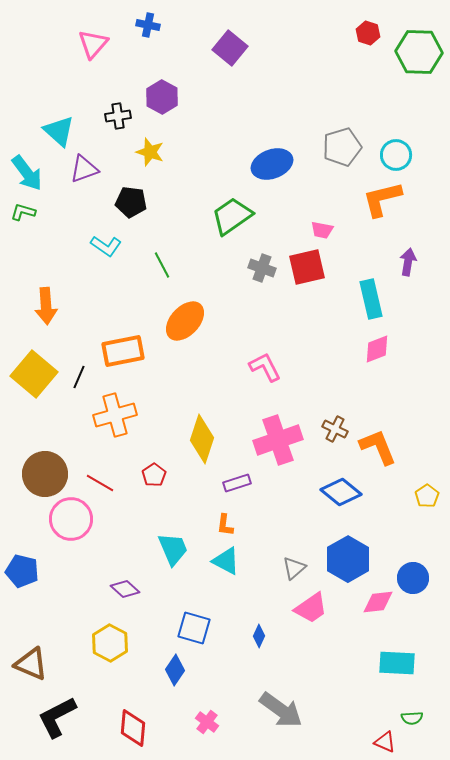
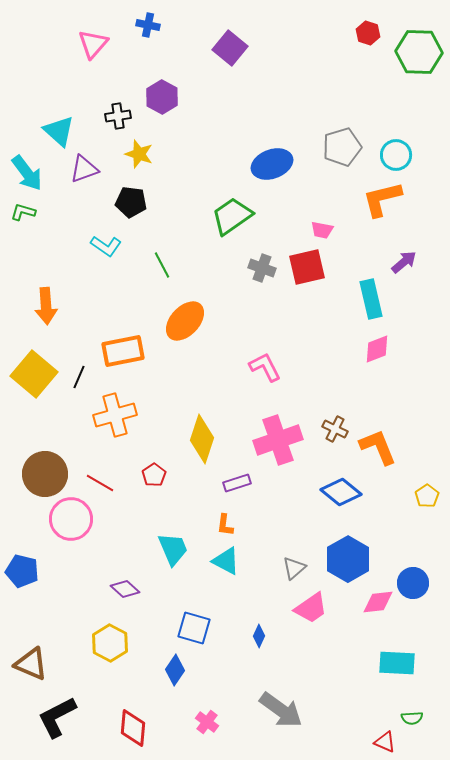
yellow star at (150, 152): moved 11 px left, 2 px down
purple arrow at (408, 262): moved 4 px left; rotated 40 degrees clockwise
blue circle at (413, 578): moved 5 px down
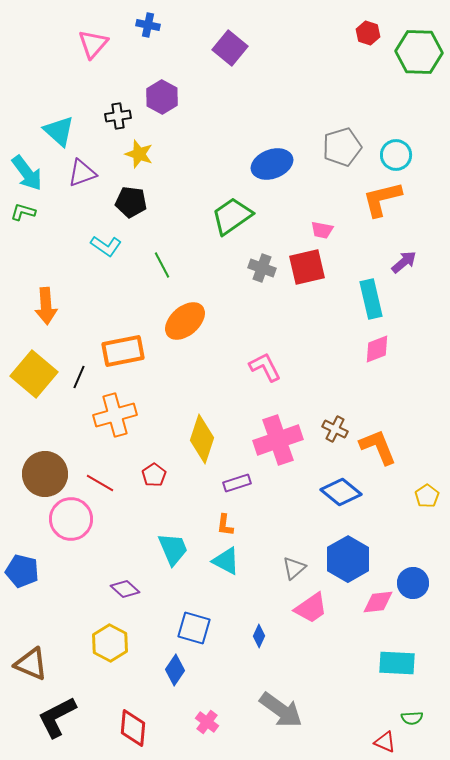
purple triangle at (84, 169): moved 2 px left, 4 px down
orange ellipse at (185, 321): rotated 6 degrees clockwise
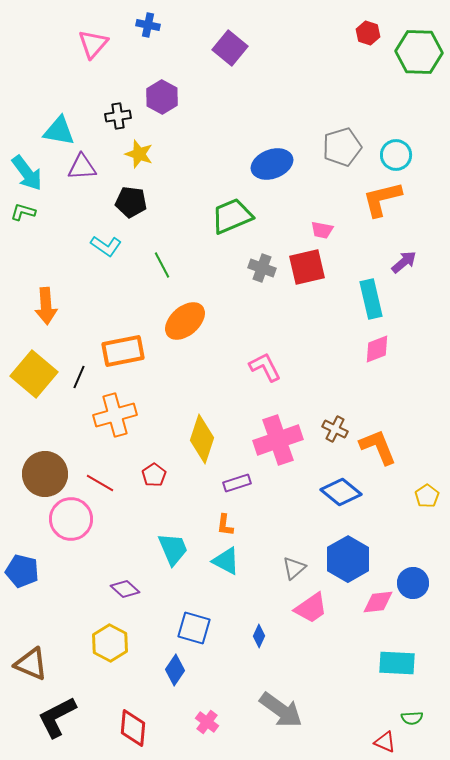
cyan triangle at (59, 131): rotated 32 degrees counterclockwise
purple triangle at (82, 173): moved 6 px up; rotated 16 degrees clockwise
green trapezoid at (232, 216): rotated 12 degrees clockwise
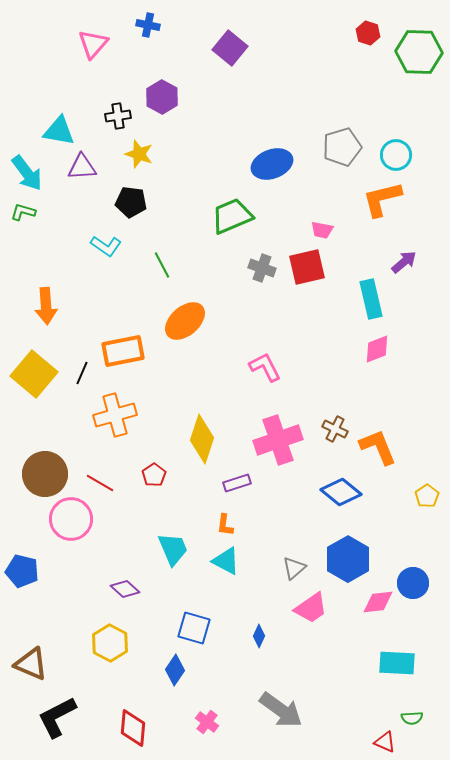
black line at (79, 377): moved 3 px right, 4 px up
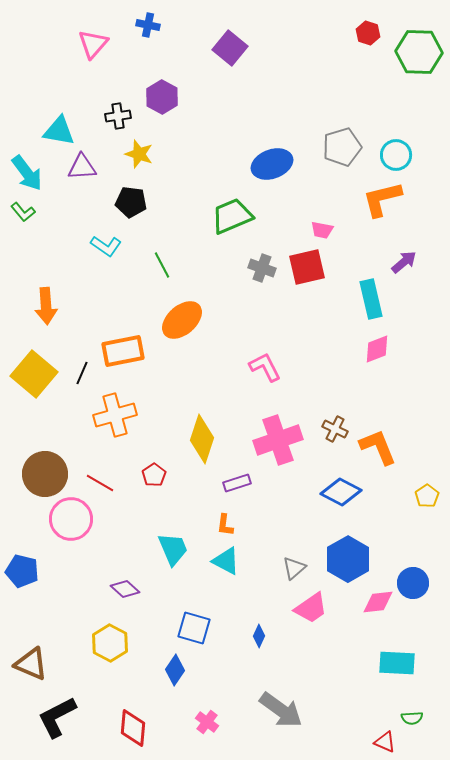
green L-shape at (23, 212): rotated 145 degrees counterclockwise
orange ellipse at (185, 321): moved 3 px left, 1 px up
blue diamond at (341, 492): rotated 12 degrees counterclockwise
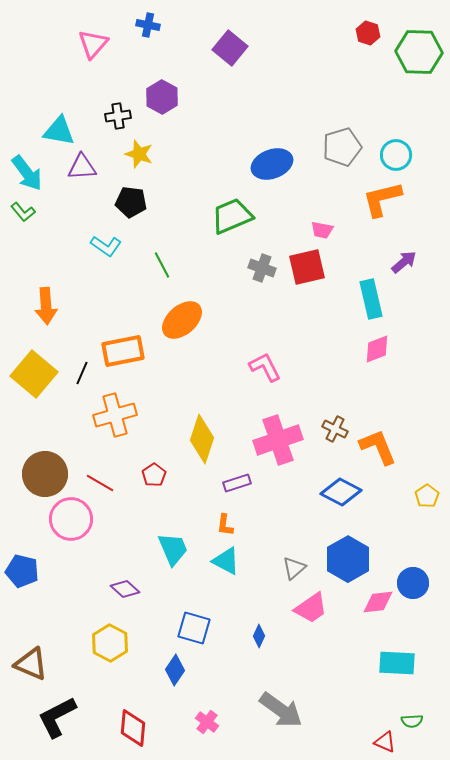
green semicircle at (412, 718): moved 3 px down
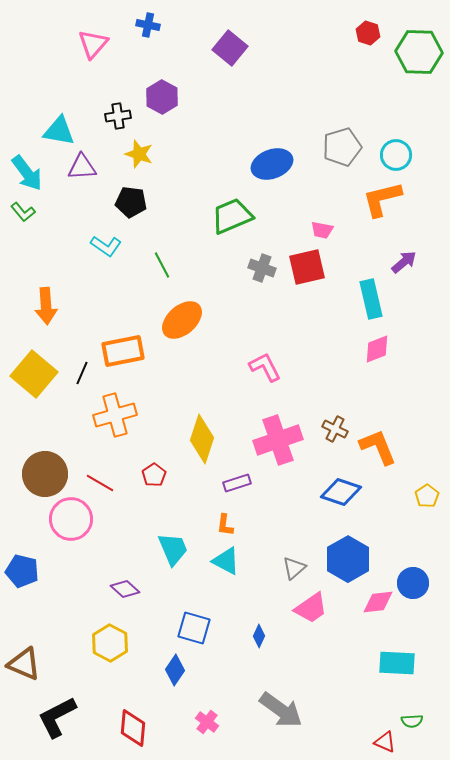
blue diamond at (341, 492): rotated 9 degrees counterclockwise
brown triangle at (31, 664): moved 7 px left
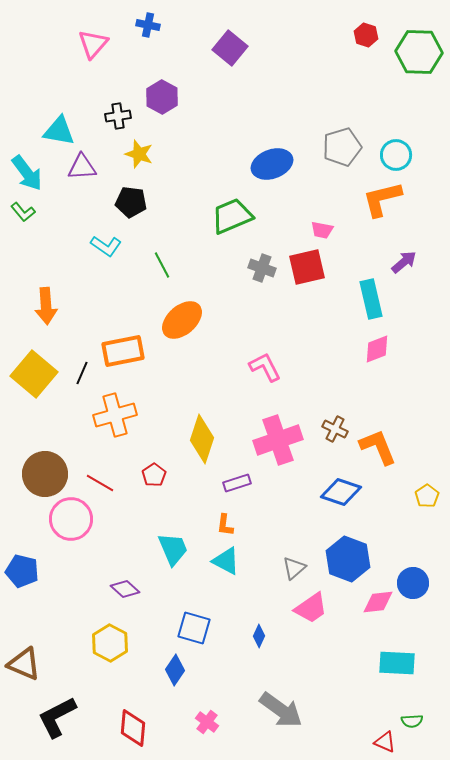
red hexagon at (368, 33): moved 2 px left, 2 px down
blue hexagon at (348, 559): rotated 9 degrees counterclockwise
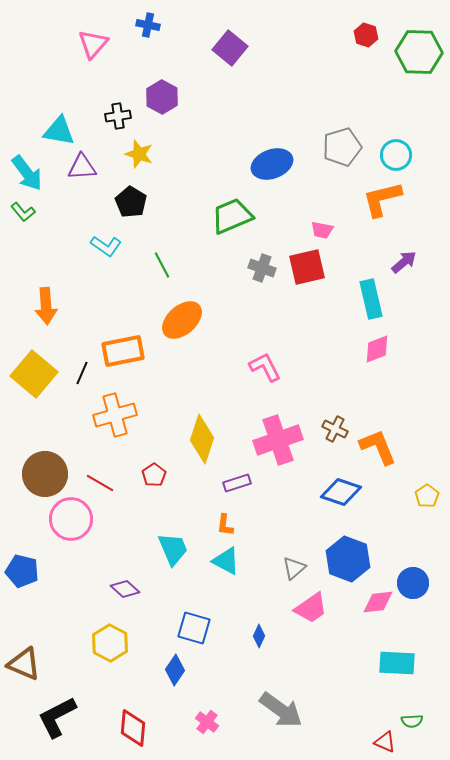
black pentagon at (131, 202): rotated 24 degrees clockwise
